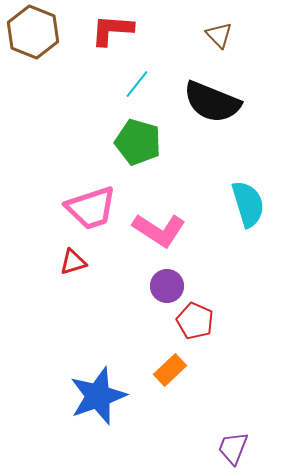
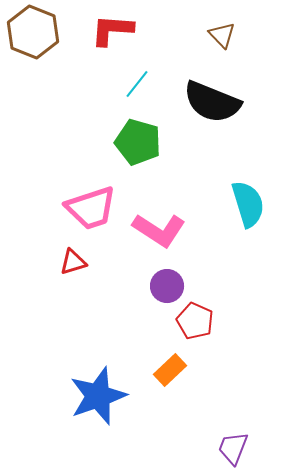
brown triangle: moved 3 px right
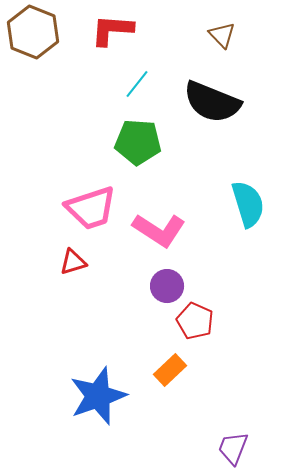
green pentagon: rotated 12 degrees counterclockwise
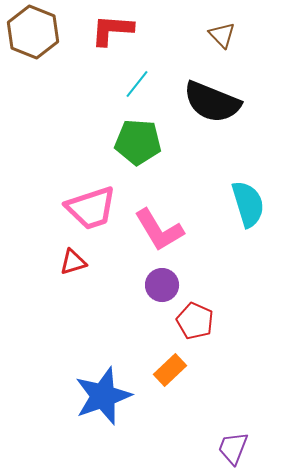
pink L-shape: rotated 26 degrees clockwise
purple circle: moved 5 px left, 1 px up
blue star: moved 5 px right
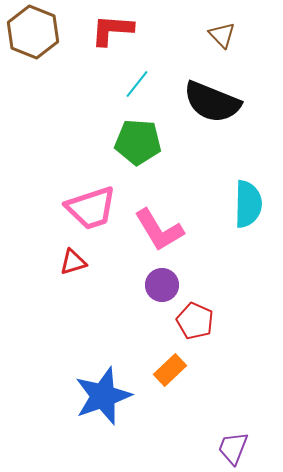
cyan semicircle: rotated 18 degrees clockwise
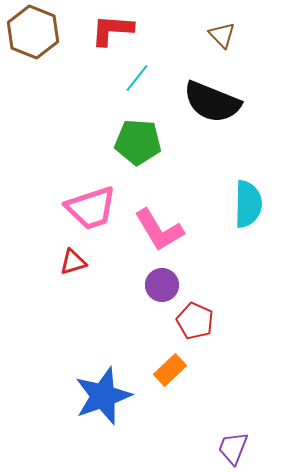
cyan line: moved 6 px up
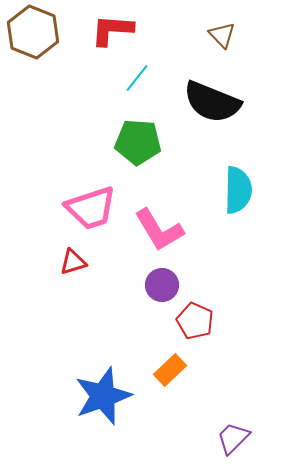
cyan semicircle: moved 10 px left, 14 px up
purple trapezoid: moved 10 px up; rotated 24 degrees clockwise
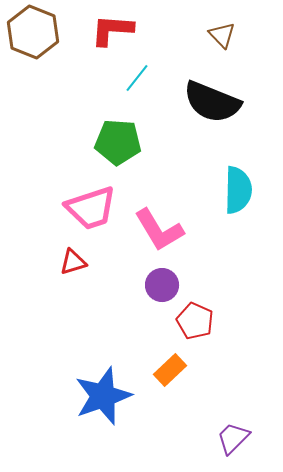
green pentagon: moved 20 px left
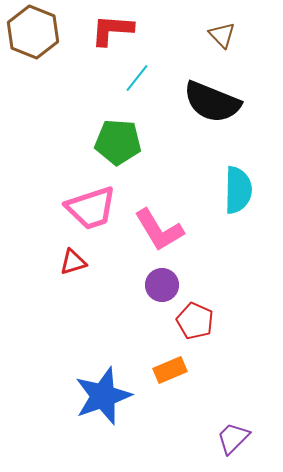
orange rectangle: rotated 20 degrees clockwise
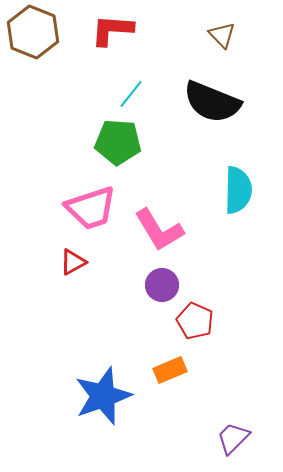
cyan line: moved 6 px left, 16 px down
red triangle: rotated 12 degrees counterclockwise
